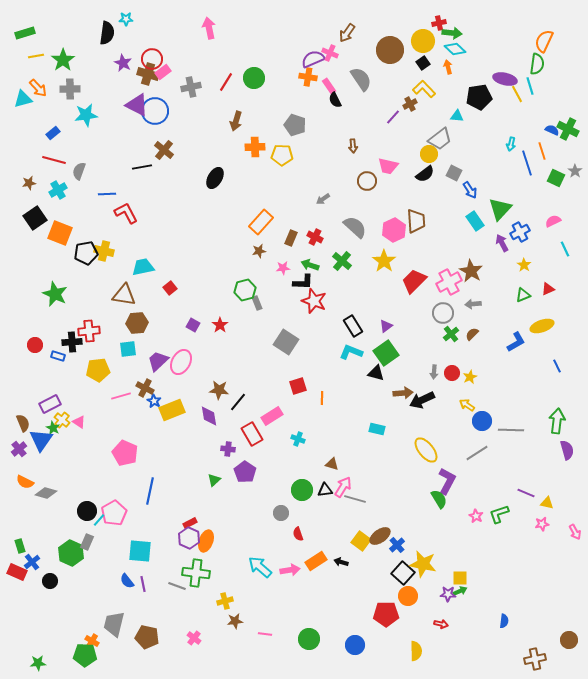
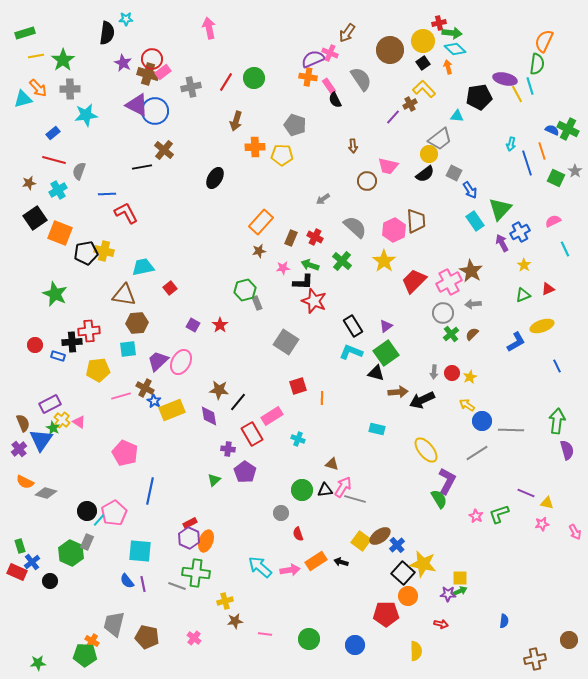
brown arrow at (403, 393): moved 5 px left, 1 px up
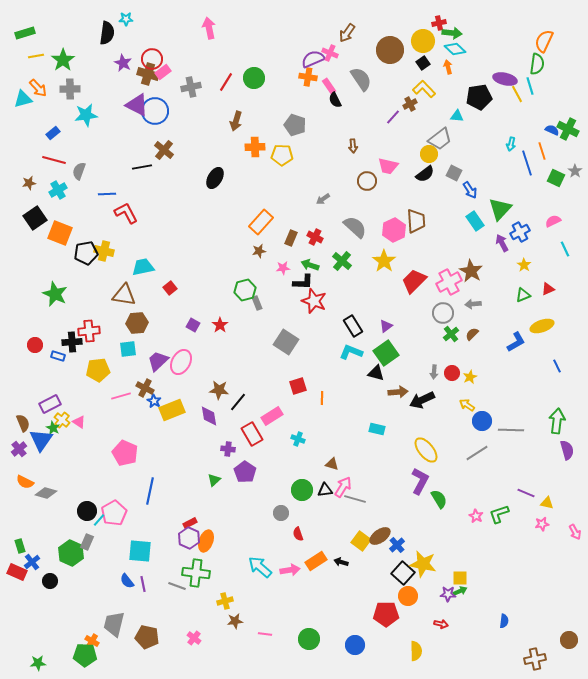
purple L-shape at (447, 481): moved 27 px left
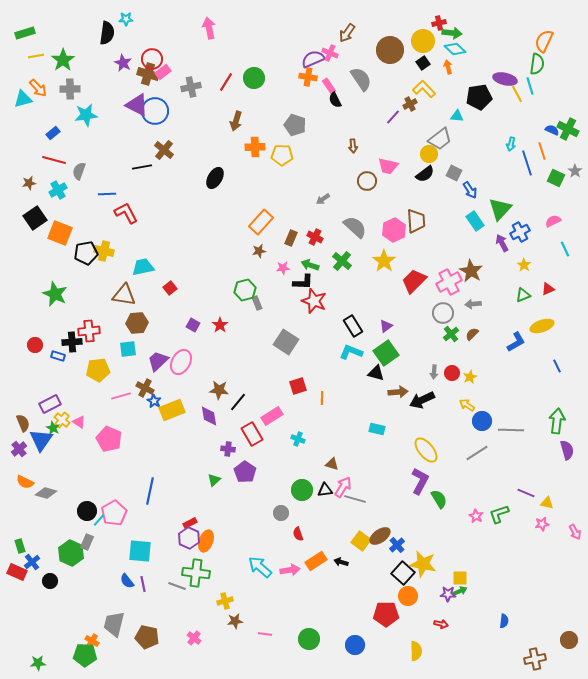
pink pentagon at (125, 453): moved 16 px left, 14 px up
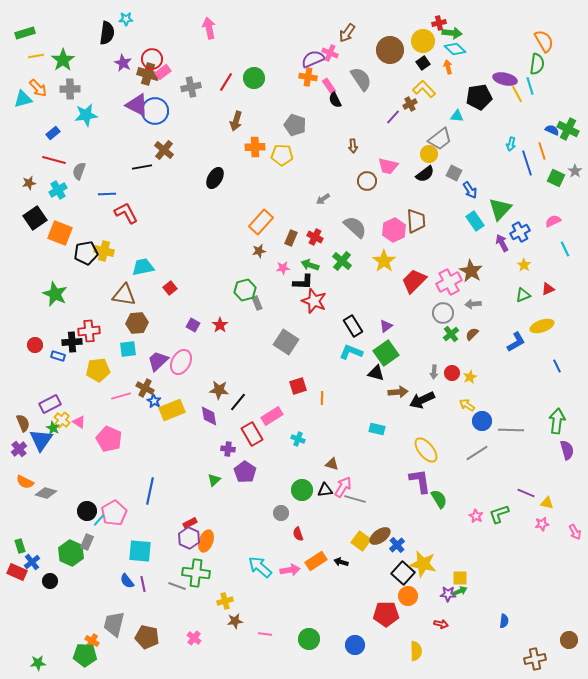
orange semicircle at (544, 41): rotated 125 degrees clockwise
purple L-shape at (420, 481): rotated 36 degrees counterclockwise
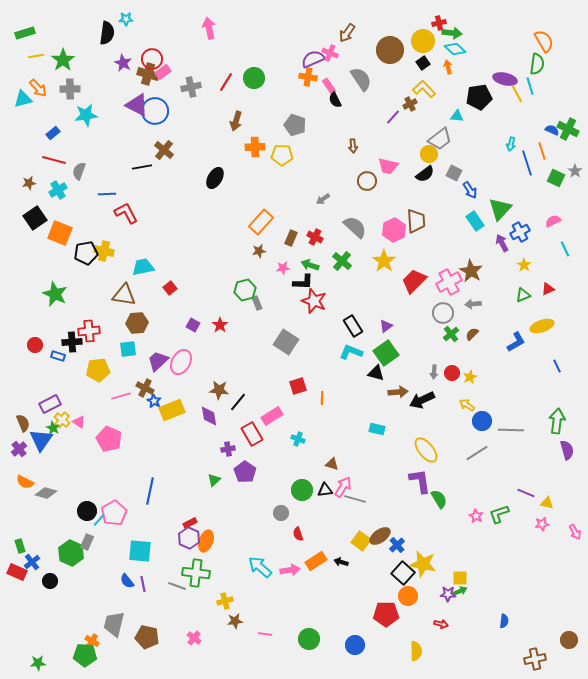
purple cross at (228, 449): rotated 16 degrees counterclockwise
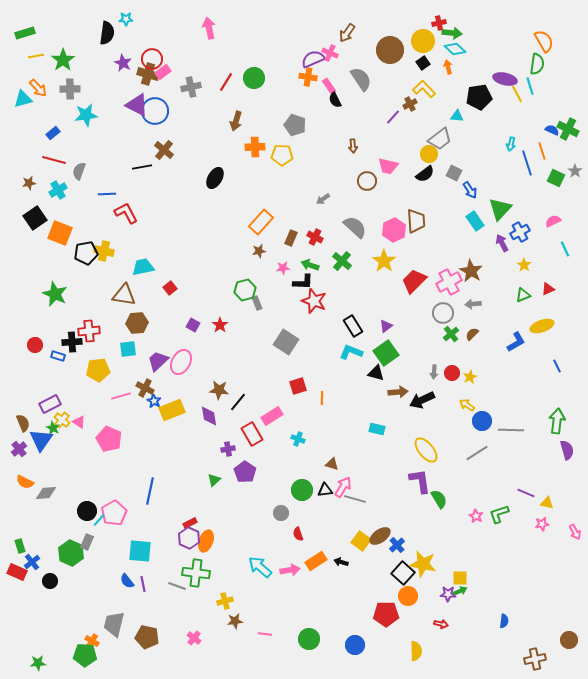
gray diamond at (46, 493): rotated 20 degrees counterclockwise
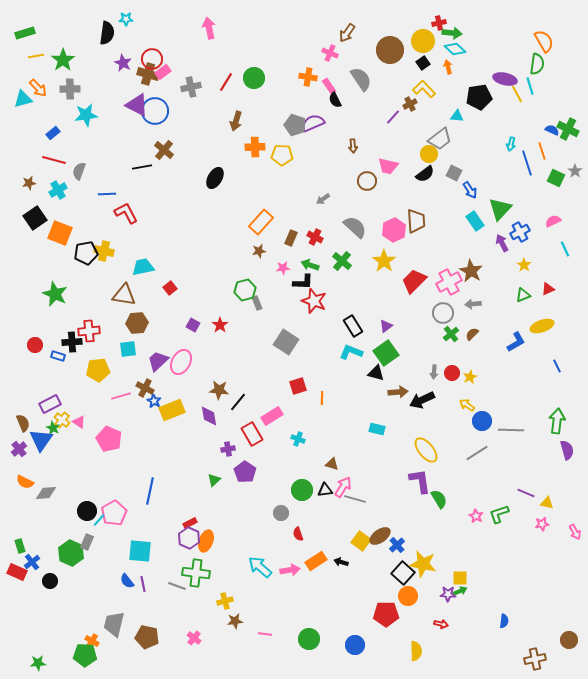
purple semicircle at (313, 59): moved 64 px down
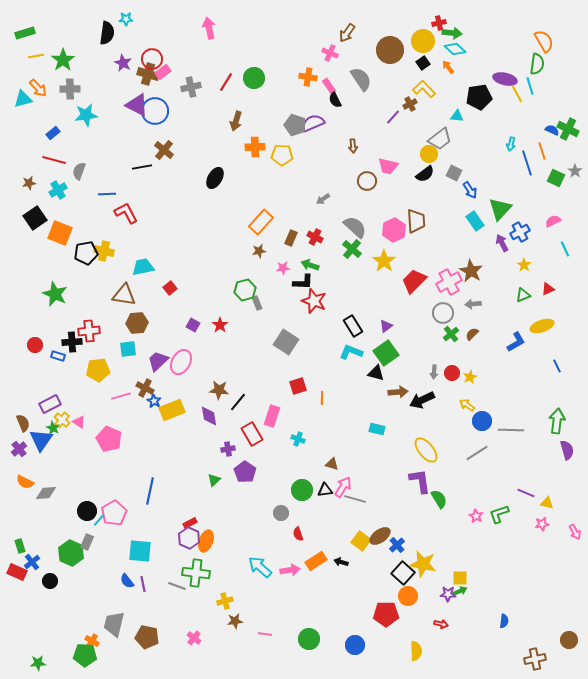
orange arrow at (448, 67): rotated 24 degrees counterclockwise
green cross at (342, 261): moved 10 px right, 12 px up
pink rectangle at (272, 416): rotated 40 degrees counterclockwise
